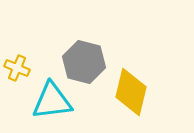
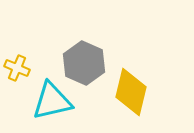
gray hexagon: moved 1 px down; rotated 9 degrees clockwise
cyan triangle: rotated 6 degrees counterclockwise
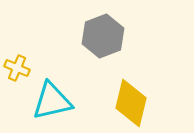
gray hexagon: moved 19 px right, 27 px up; rotated 15 degrees clockwise
yellow diamond: moved 11 px down
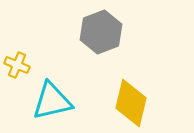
gray hexagon: moved 2 px left, 4 px up
yellow cross: moved 3 px up
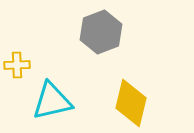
yellow cross: rotated 25 degrees counterclockwise
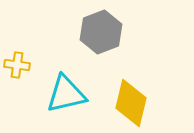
yellow cross: rotated 10 degrees clockwise
cyan triangle: moved 14 px right, 7 px up
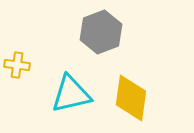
cyan triangle: moved 5 px right
yellow diamond: moved 5 px up; rotated 6 degrees counterclockwise
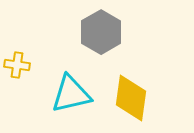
gray hexagon: rotated 9 degrees counterclockwise
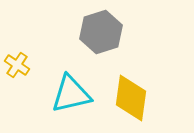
gray hexagon: rotated 12 degrees clockwise
yellow cross: rotated 25 degrees clockwise
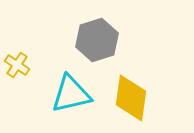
gray hexagon: moved 4 px left, 8 px down
